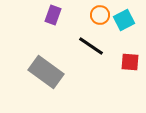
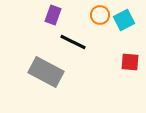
black line: moved 18 px left, 4 px up; rotated 8 degrees counterclockwise
gray rectangle: rotated 8 degrees counterclockwise
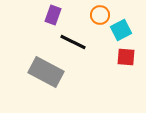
cyan square: moved 3 px left, 10 px down
red square: moved 4 px left, 5 px up
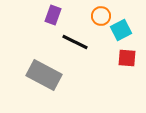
orange circle: moved 1 px right, 1 px down
black line: moved 2 px right
red square: moved 1 px right, 1 px down
gray rectangle: moved 2 px left, 3 px down
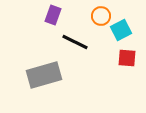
gray rectangle: rotated 44 degrees counterclockwise
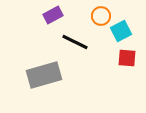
purple rectangle: rotated 42 degrees clockwise
cyan square: moved 1 px down
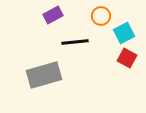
cyan square: moved 3 px right, 2 px down
black line: rotated 32 degrees counterclockwise
red square: rotated 24 degrees clockwise
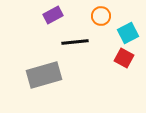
cyan square: moved 4 px right
red square: moved 3 px left
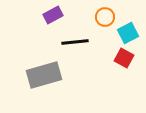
orange circle: moved 4 px right, 1 px down
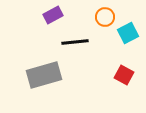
red square: moved 17 px down
